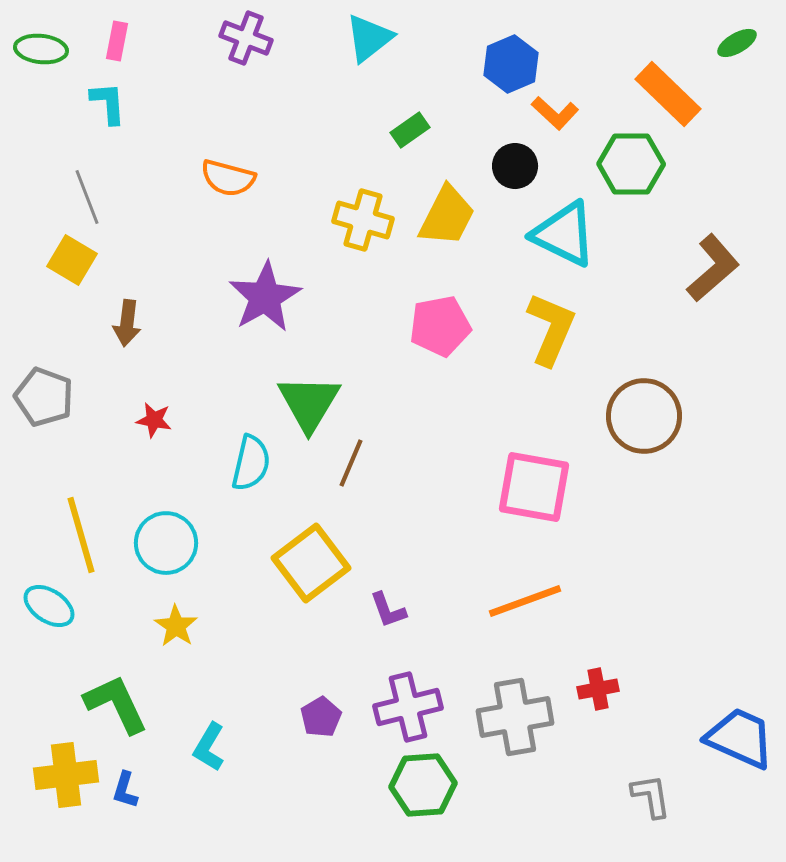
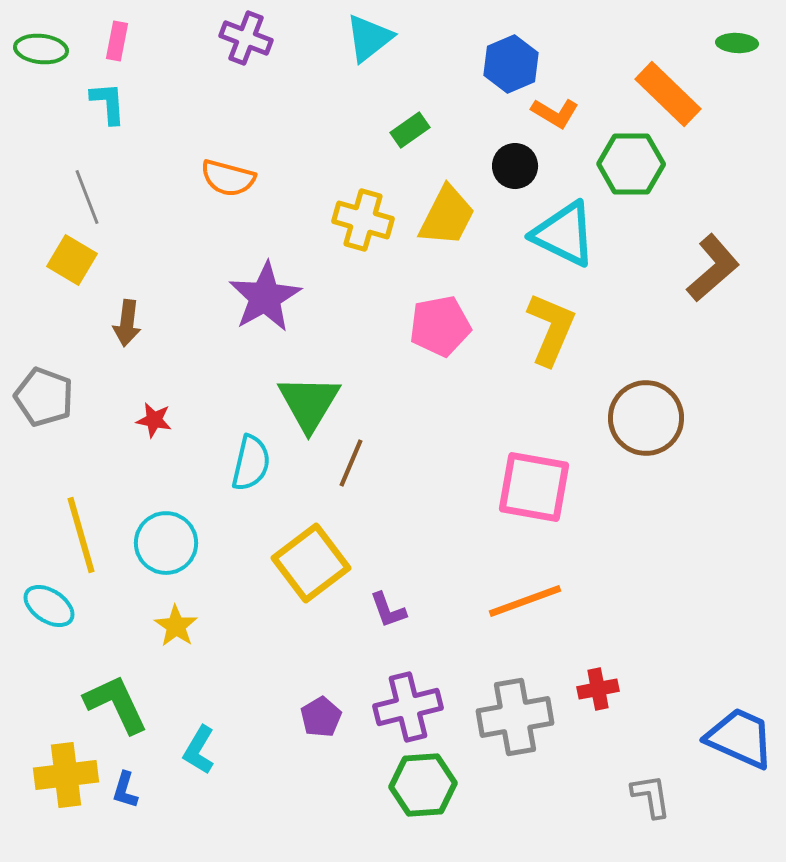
green ellipse at (737, 43): rotated 33 degrees clockwise
orange L-shape at (555, 113): rotated 12 degrees counterclockwise
brown circle at (644, 416): moved 2 px right, 2 px down
cyan L-shape at (209, 747): moved 10 px left, 3 px down
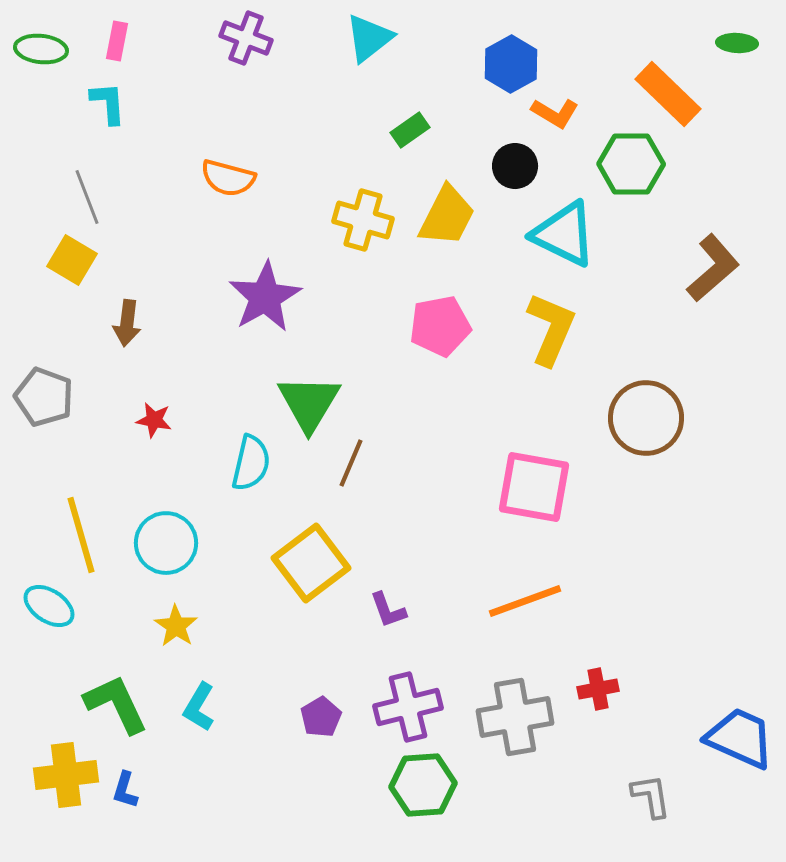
blue hexagon at (511, 64): rotated 6 degrees counterclockwise
cyan L-shape at (199, 750): moved 43 px up
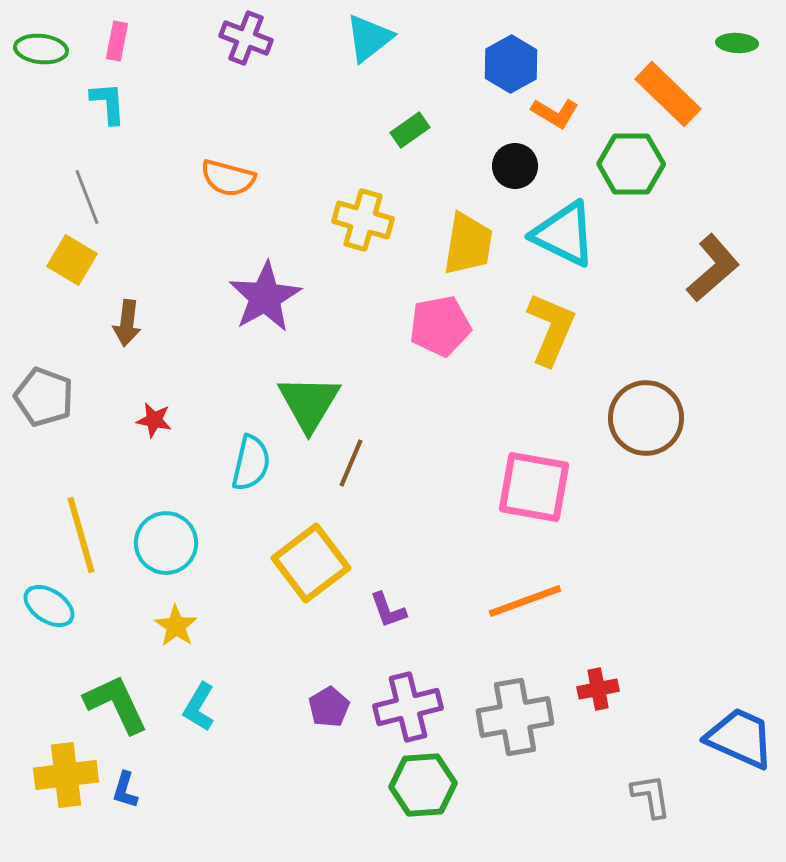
yellow trapezoid at (447, 216): moved 21 px right, 28 px down; rotated 18 degrees counterclockwise
purple pentagon at (321, 717): moved 8 px right, 10 px up
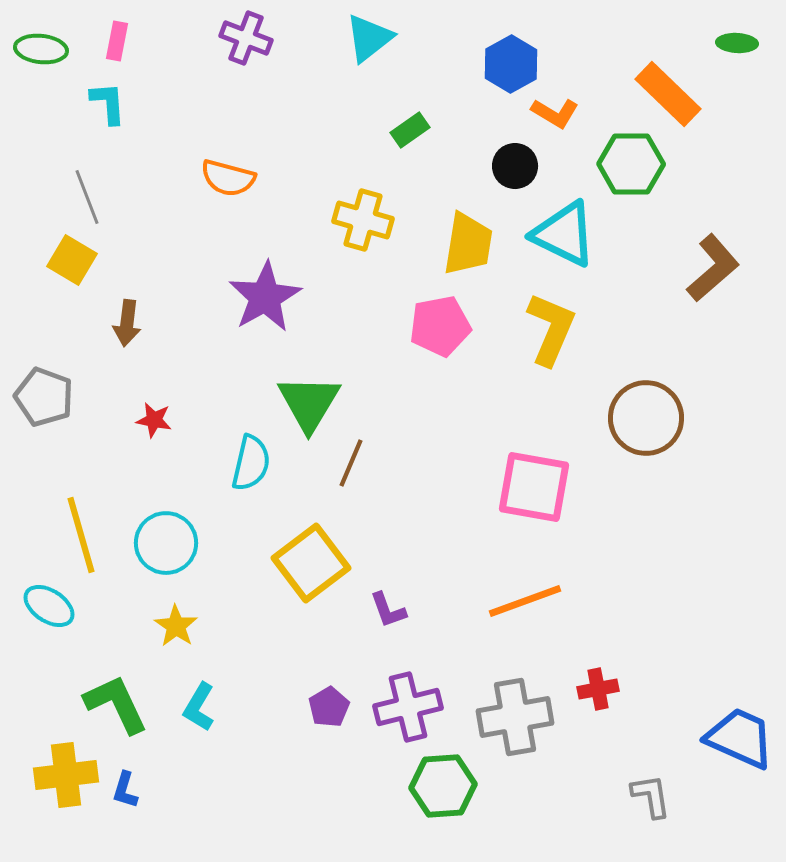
green hexagon at (423, 785): moved 20 px right, 1 px down
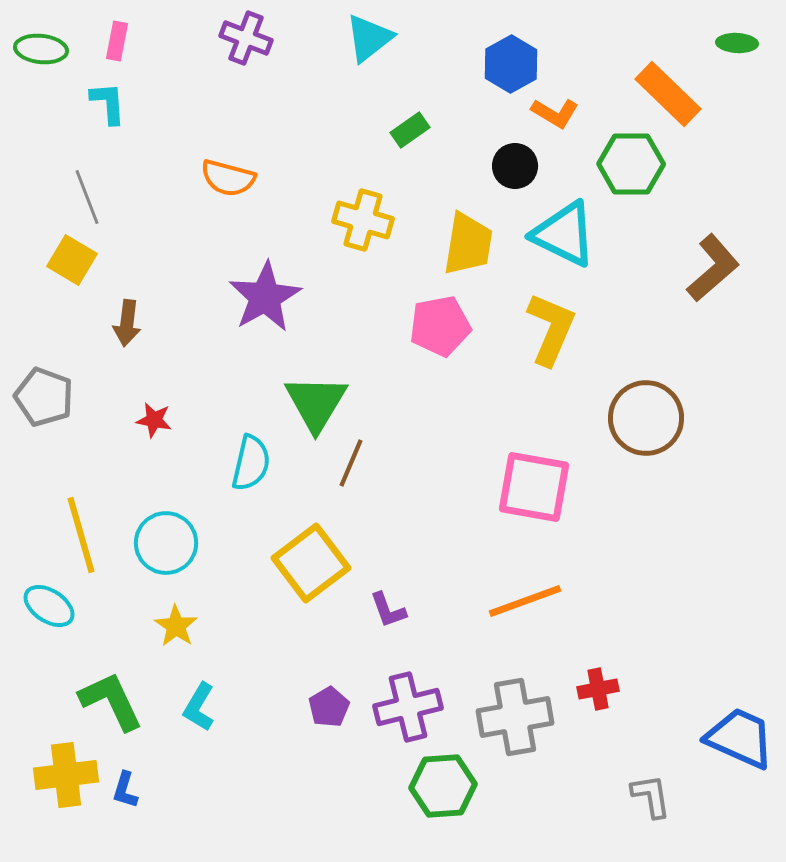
green triangle at (309, 403): moved 7 px right
green L-shape at (116, 704): moved 5 px left, 3 px up
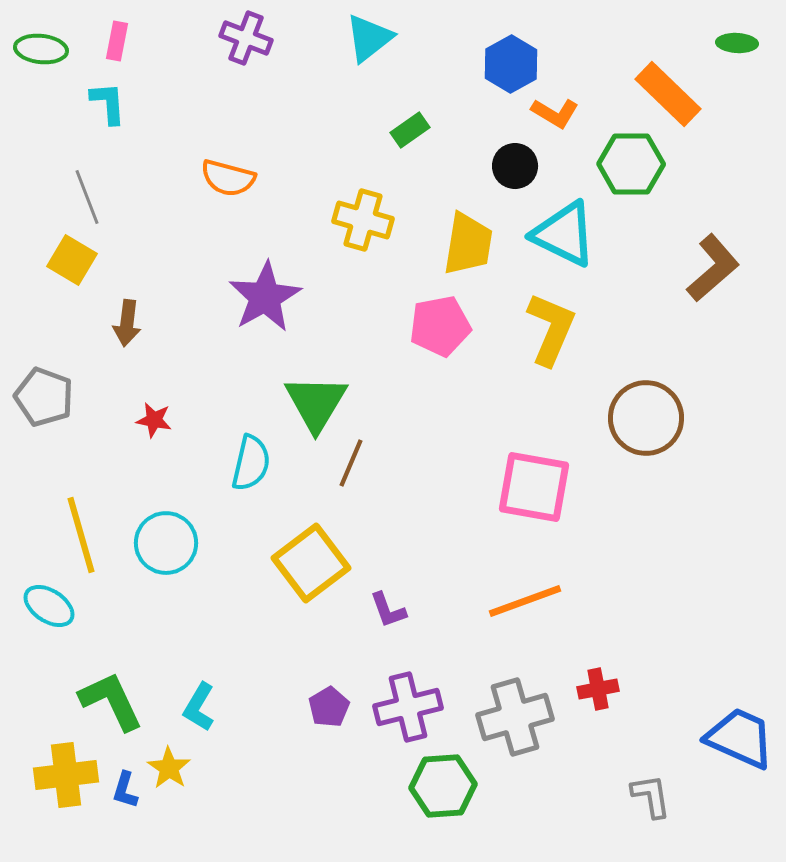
yellow star at (176, 626): moved 7 px left, 142 px down
gray cross at (515, 717): rotated 6 degrees counterclockwise
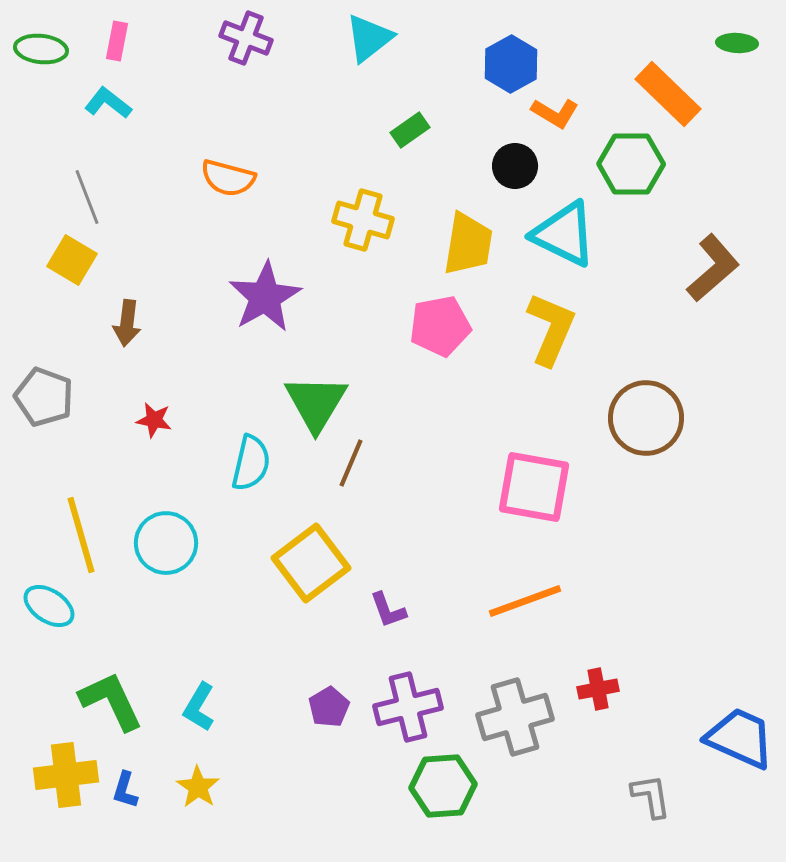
cyan L-shape at (108, 103): rotated 48 degrees counterclockwise
yellow star at (169, 768): moved 29 px right, 19 px down
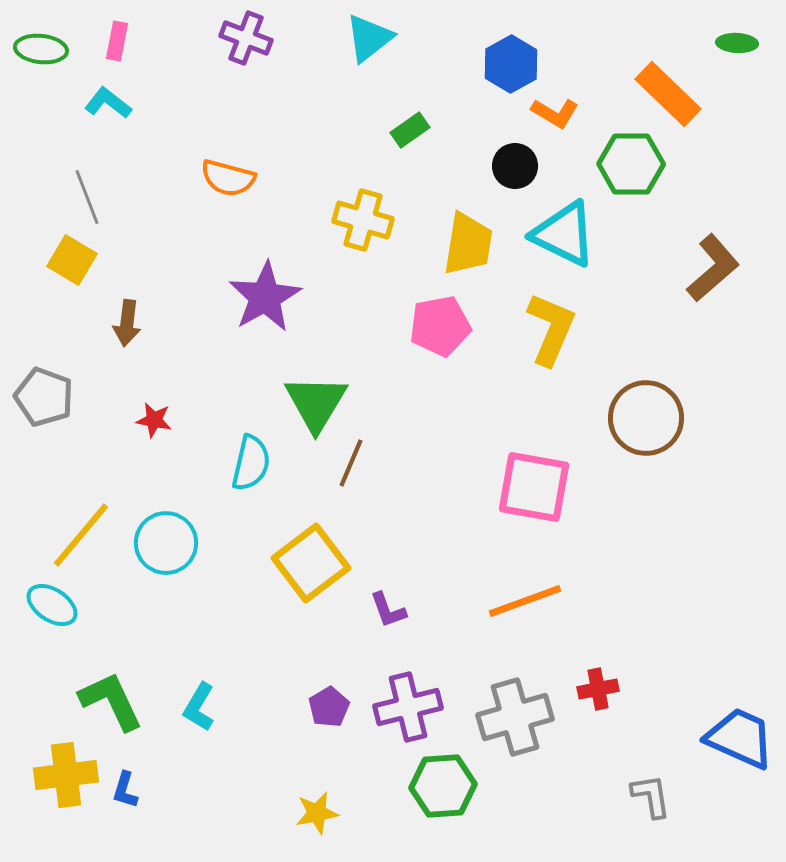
yellow line at (81, 535): rotated 56 degrees clockwise
cyan ellipse at (49, 606): moved 3 px right, 1 px up
yellow star at (198, 787): moved 119 px right, 26 px down; rotated 27 degrees clockwise
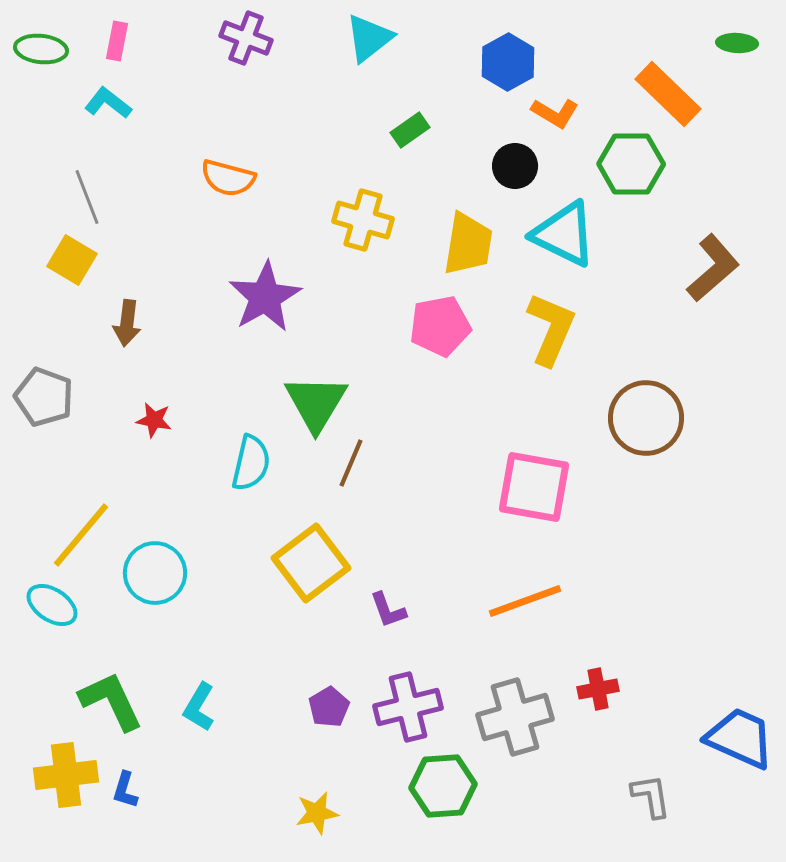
blue hexagon at (511, 64): moved 3 px left, 2 px up
cyan circle at (166, 543): moved 11 px left, 30 px down
